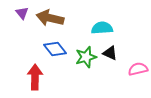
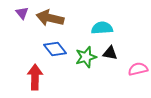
black triangle: rotated 14 degrees counterclockwise
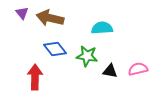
black triangle: moved 18 px down
green star: moved 1 px right, 1 px up; rotated 25 degrees clockwise
